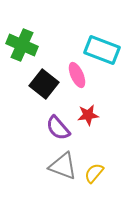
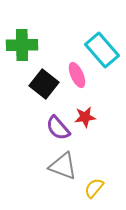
green cross: rotated 24 degrees counterclockwise
cyan rectangle: rotated 28 degrees clockwise
red star: moved 3 px left, 2 px down
yellow semicircle: moved 15 px down
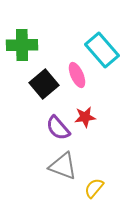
black square: rotated 12 degrees clockwise
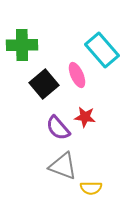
red star: rotated 15 degrees clockwise
yellow semicircle: moved 3 px left; rotated 130 degrees counterclockwise
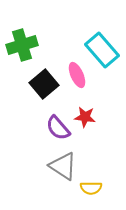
green cross: rotated 16 degrees counterclockwise
gray triangle: rotated 12 degrees clockwise
